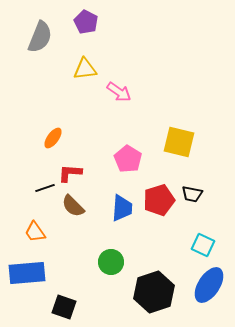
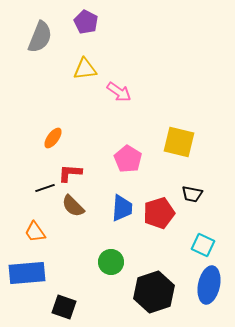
red pentagon: moved 13 px down
blue ellipse: rotated 21 degrees counterclockwise
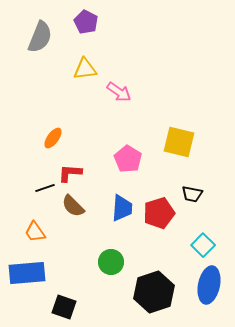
cyan square: rotated 20 degrees clockwise
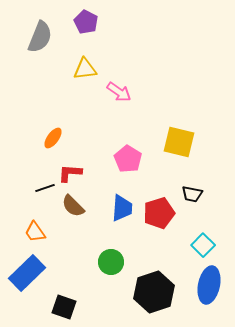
blue rectangle: rotated 39 degrees counterclockwise
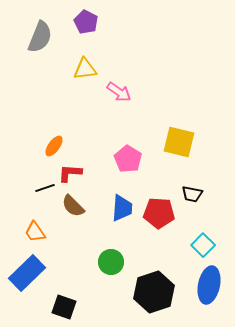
orange ellipse: moved 1 px right, 8 px down
red pentagon: rotated 20 degrees clockwise
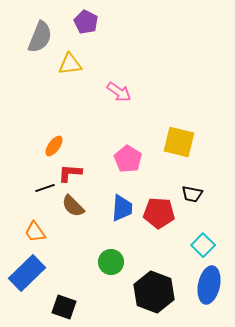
yellow triangle: moved 15 px left, 5 px up
black hexagon: rotated 21 degrees counterclockwise
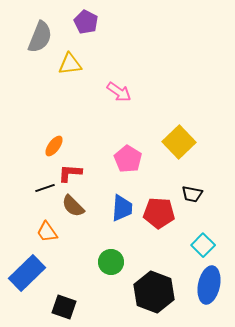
yellow square: rotated 32 degrees clockwise
orange trapezoid: moved 12 px right
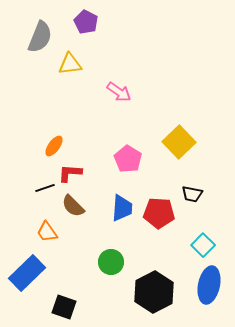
black hexagon: rotated 12 degrees clockwise
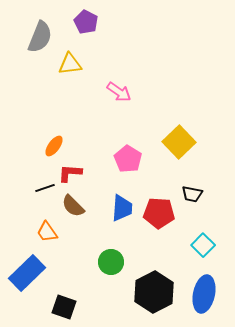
blue ellipse: moved 5 px left, 9 px down
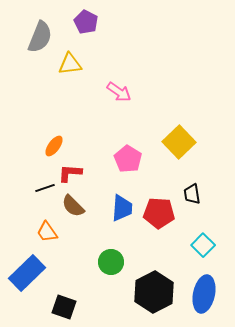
black trapezoid: rotated 70 degrees clockwise
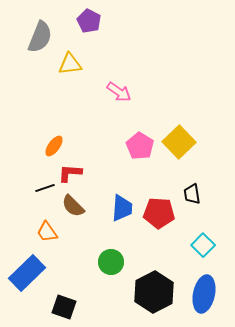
purple pentagon: moved 3 px right, 1 px up
pink pentagon: moved 12 px right, 13 px up
